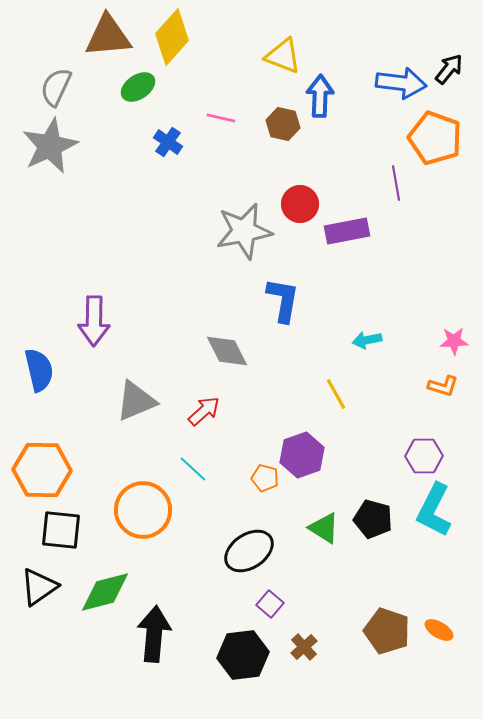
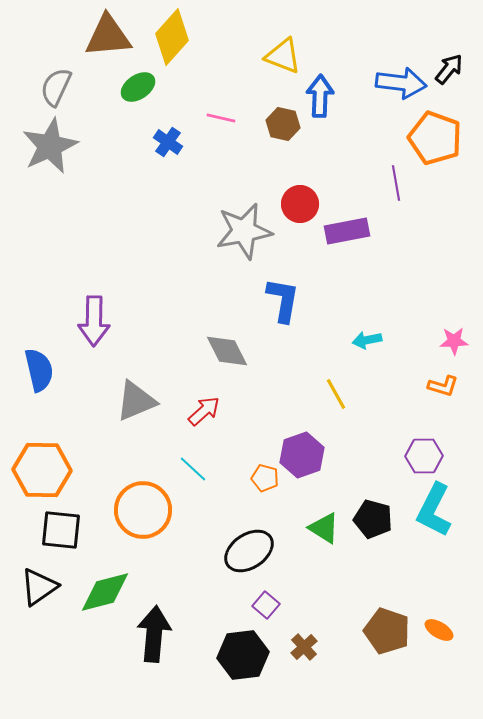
purple square at (270, 604): moved 4 px left, 1 px down
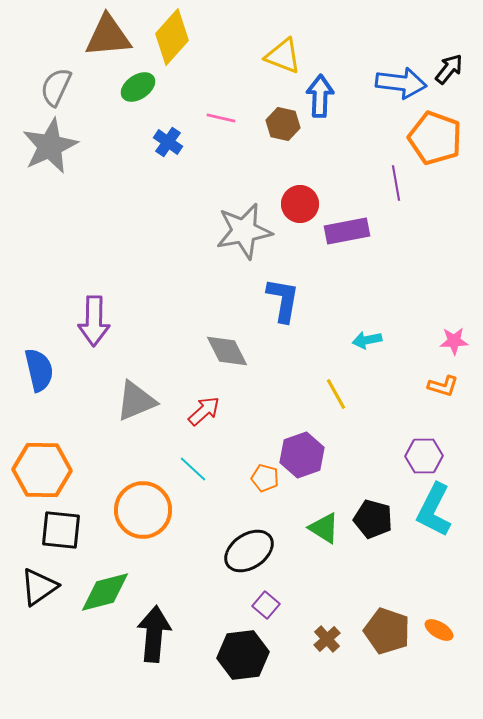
brown cross at (304, 647): moved 23 px right, 8 px up
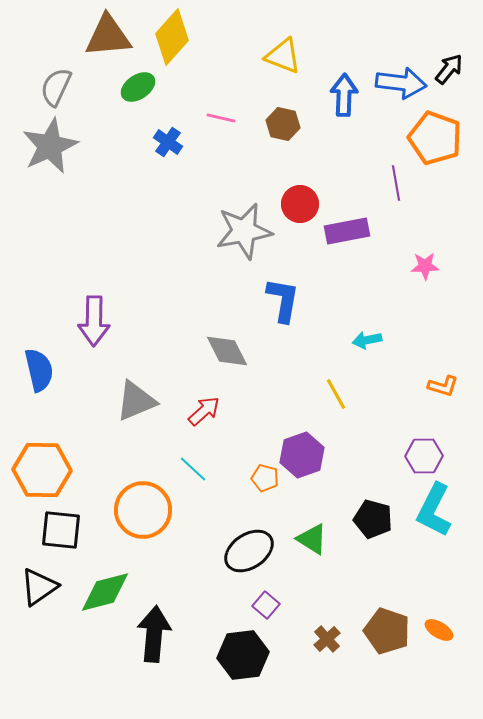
blue arrow at (320, 96): moved 24 px right, 1 px up
pink star at (454, 341): moved 29 px left, 75 px up
green triangle at (324, 528): moved 12 px left, 11 px down
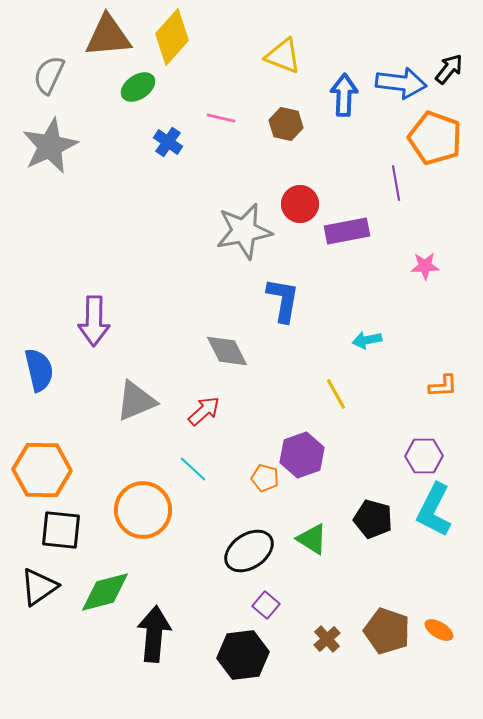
gray semicircle at (56, 87): moved 7 px left, 12 px up
brown hexagon at (283, 124): moved 3 px right
orange L-shape at (443, 386): rotated 20 degrees counterclockwise
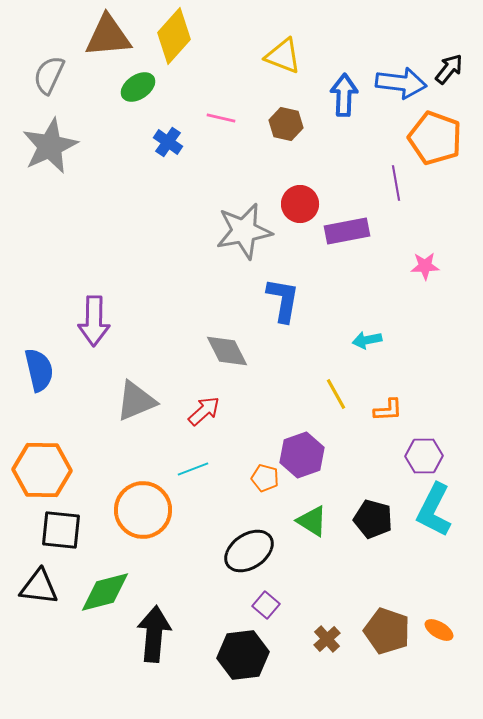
yellow diamond at (172, 37): moved 2 px right, 1 px up
orange L-shape at (443, 386): moved 55 px left, 24 px down
cyan line at (193, 469): rotated 64 degrees counterclockwise
green triangle at (312, 539): moved 18 px up
black triangle at (39, 587): rotated 42 degrees clockwise
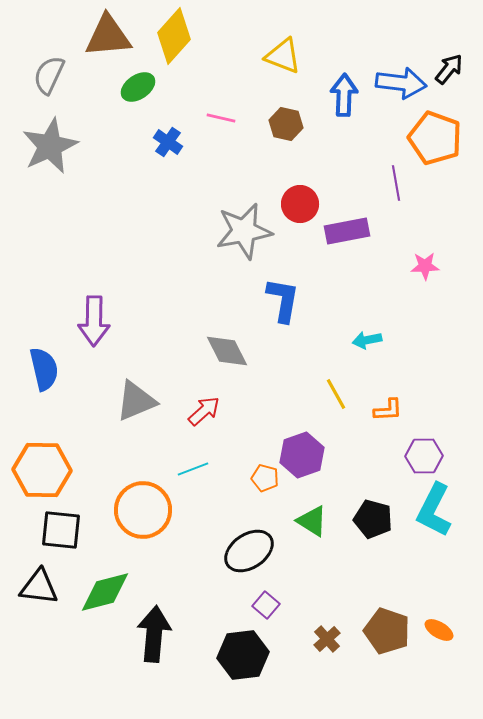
blue semicircle at (39, 370): moved 5 px right, 1 px up
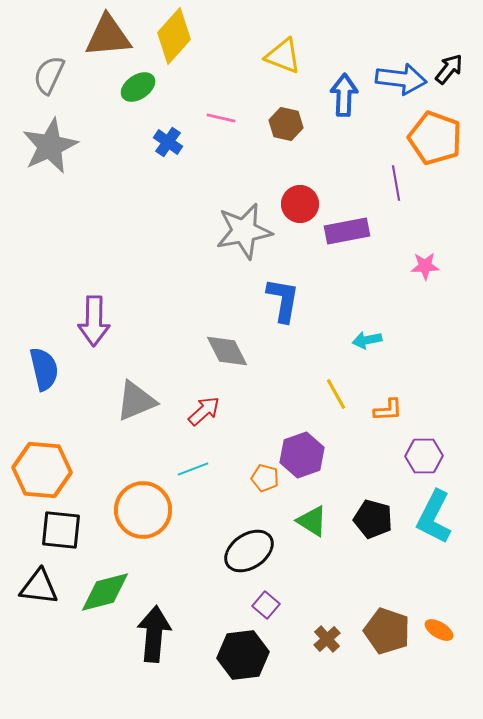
blue arrow at (401, 83): moved 4 px up
orange hexagon at (42, 470): rotated 4 degrees clockwise
cyan L-shape at (434, 510): moved 7 px down
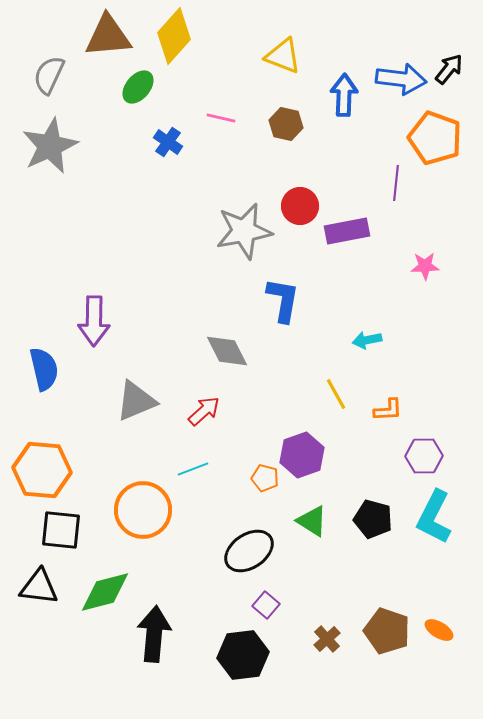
green ellipse at (138, 87): rotated 16 degrees counterclockwise
purple line at (396, 183): rotated 16 degrees clockwise
red circle at (300, 204): moved 2 px down
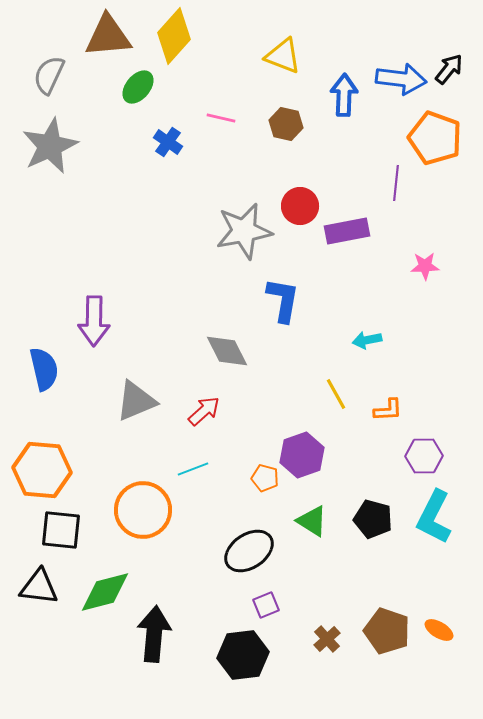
purple square at (266, 605): rotated 28 degrees clockwise
